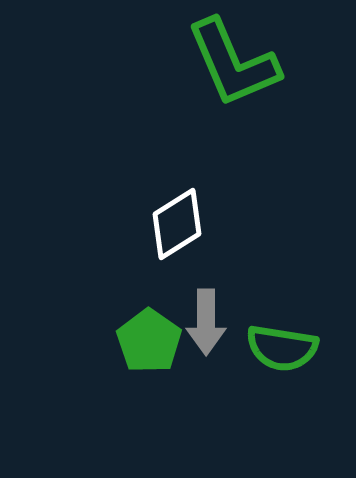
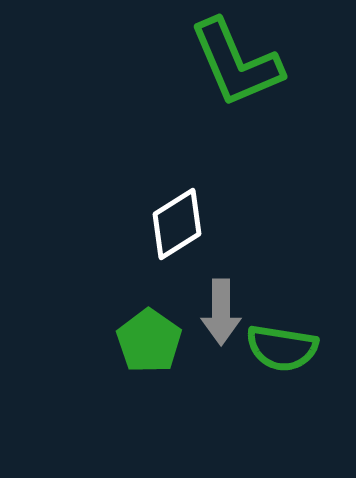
green L-shape: moved 3 px right
gray arrow: moved 15 px right, 10 px up
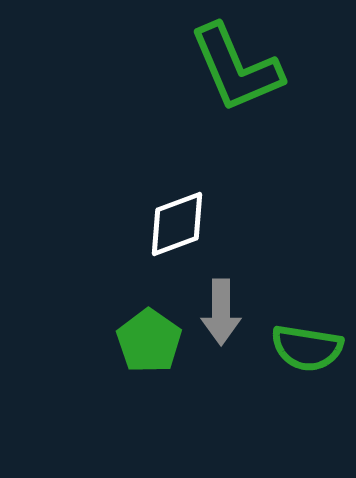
green L-shape: moved 5 px down
white diamond: rotated 12 degrees clockwise
green semicircle: moved 25 px right
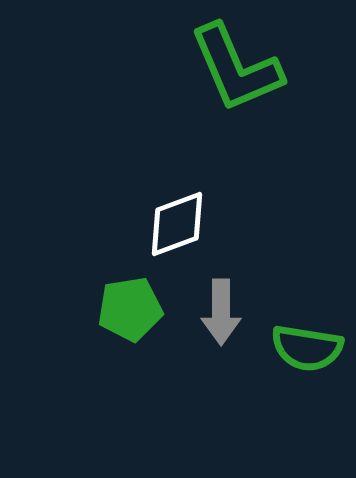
green pentagon: moved 19 px left, 32 px up; rotated 28 degrees clockwise
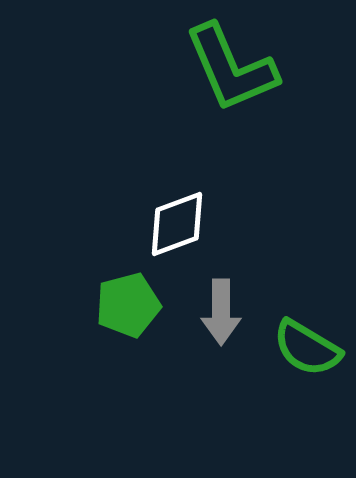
green L-shape: moved 5 px left
green pentagon: moved 2 px left, 4 px up; rotated 6 degrees counterclockwise
green semicircle: rotated 22 degrees clockwise
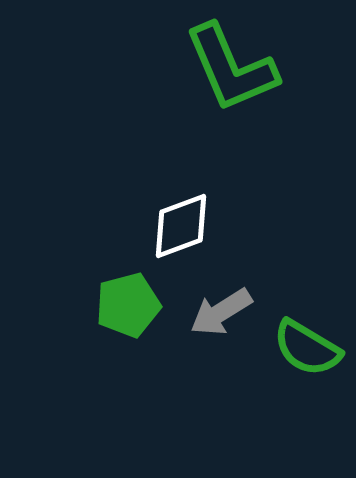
white diamond: moved 4 px right, 2 px down
gray arrow: rotated 58 degrees clockwise
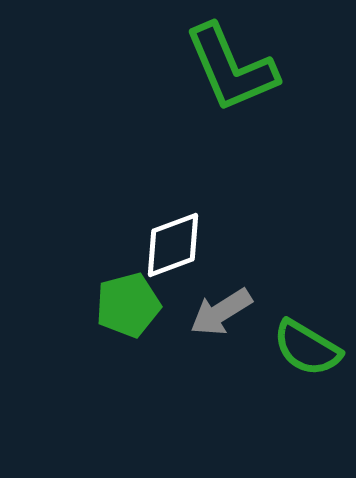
white diamond: moved 8 px left, 19 px down
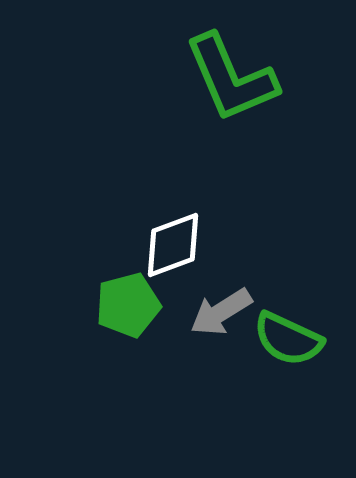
green L-shape: moved 10 px down
green semicircle: moved 19 px left, 9 px up; rotated 6 degrees counterclockwise
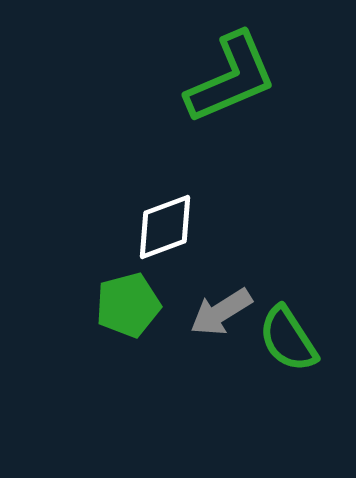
green L-shape: rotated 90 degrees counterclockwise
white diamond: moved 8 px left, 18 px up
green semicircle: rotated 32 degrees clockwise
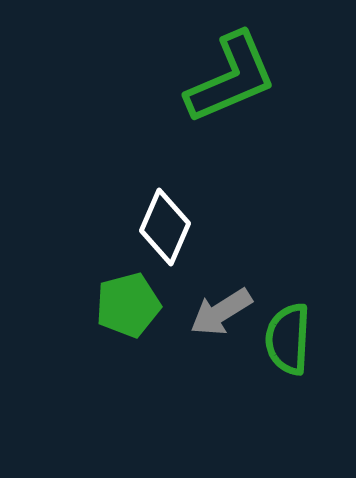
white diamond: rotated 46 degrees counterclockwise
green semicircle: rotated 36 degrees clockwise
